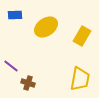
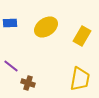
blue rectangle: moved 5 px left, 8 px down
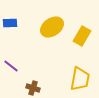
yellow ellipse: moved 6 px right
brown cross: moved 5 px right, 5 px down
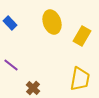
blue rectangle: rotated 48 degrees clockwise
yellow ellipse: moved 5 px up; rotated 75 degrees counterclockwise
purple line: moved 1 px up
brown cross: rotated 24 degrees clockwise
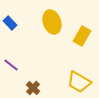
yellow trapezoid: moved 1 px left, 3 px down; rotated 110 degrees clockwise
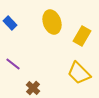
purple line: moved 2 px right, 1 px up
yellow trapezoid: moved 9 px up; rotated 15 degrees clockwise
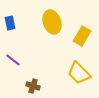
blue rectangle: rotated 32 degrees clockwise
purple line: moved 4 px up
brown cross: moved 2 px up; rotated 24 degrees counterclockwise
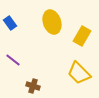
blue rectangle: rotated 24 degrees counterclockwise
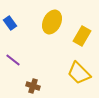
yellow ellipse: rotated 45 degrees clockwise
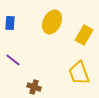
blue rectangle: rotated 40 degrees clockwise
yellow rectangle: moved 2 px right, 1 px up
yellow trapezoid: rotated 25 degrees clockwise
brown cross: moved 1 px right, 1 px down
